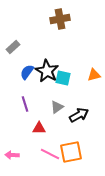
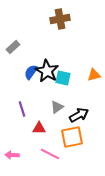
blue semicircle: moved 4 px right
purple line: moved 3 px left, 5 px down
orange square: moved 1 px right, 15 px up
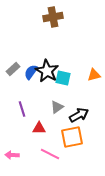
brown cross: moved 7 px left, 2 px up
gray rectangle: moved 22 px down
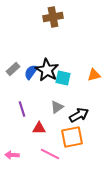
black star: moved 1 px up
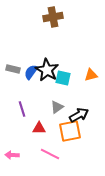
gray rectangle: rotated 56 degrees clockwise
orange triangle: moved 3 px left
orange square: moved 2 px left, 6 px up
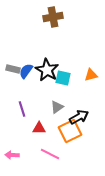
blue semicircle: moved 5 px left, 1 px up
black arrow: moved 2 px down
orange square: rotated 15 degrees counterclockwise
